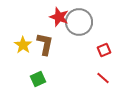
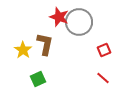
yellow star: moved 5 px down
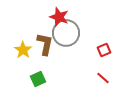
gray circle: moved 13 px left, 11 px down
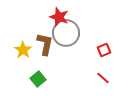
green square: rotated 14 degrees counterclockwise
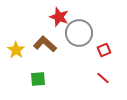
gray circle: moved 13 px right
brown L-shape: rotated 60 degrees counterclockwise
yellow star: moved 7 px left
green square: rotated 35 degrees clockwise
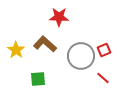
red star: rotated 18 degrees counterclockwise
gray circle: moved 2 px right, 23 px down
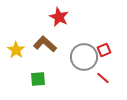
red star: rotated 24 degrees clockwise
gray circle: moved 3 px right, 1 px down
